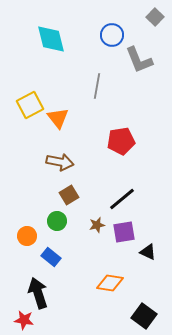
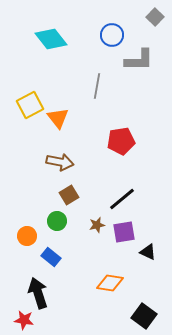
cyan diamond: rotated 24 degrees counterclockwise
gray L-shape: rotated 68 degrees counterclockwise
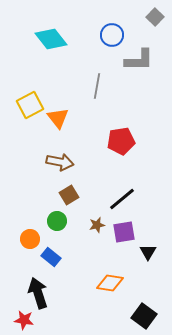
orange circle: moved 3 px right, 3 px down
black triangle: rotated 36 degrees clockwise
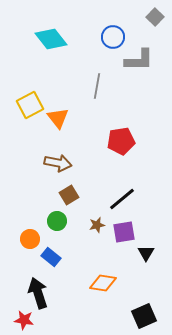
blue circle: moved 1 px right, 2 px down
brown arrow: moved 2 px left, 1 px down
black triangle: moved 2 px left, 1 px down
orange diamond: moved 7 px left
black square: rotated 30 degrees clockwise
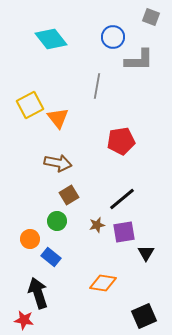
gray square: moved 4 px left; rotated 24 degrees counterclockwise
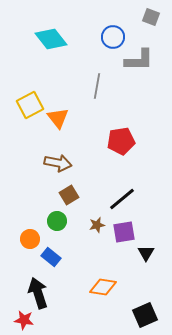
orange diamond: moved 4 px down
black square: moved 1 px right, 1 px up
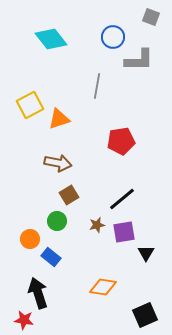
orange triangle: moved 1 px right, 1 px down; rotated 50 degrees clockwise
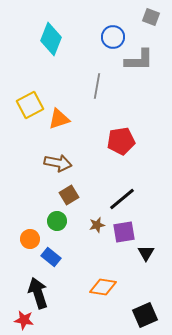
cyan diamond: rotated 60 degrees clockwise
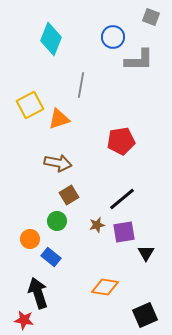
gray line: moved 16 px left, 1 px up
orange diamond: moved 2 px right
